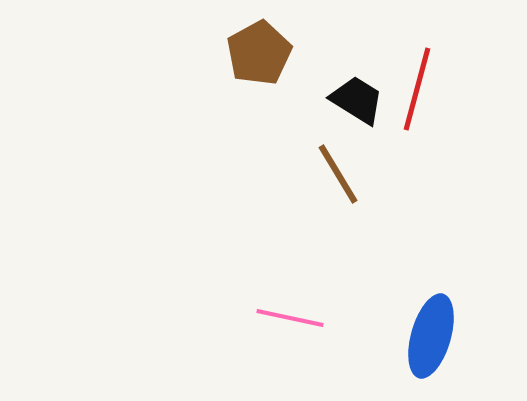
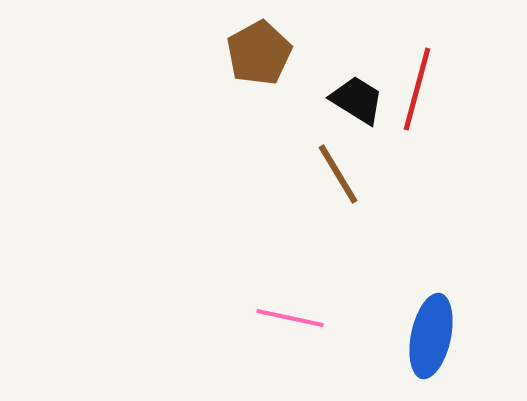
blue ellipse: rotated 4 degrees counterclockwise
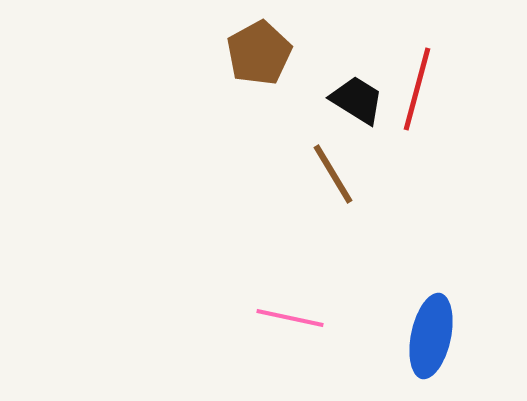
brown line: moved 5 px left
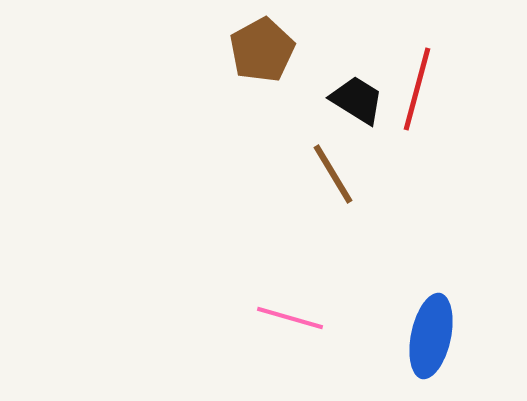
brown pentagon: moved 3 px right, 3 px up
pink line: rotated 4 degrees clockwise
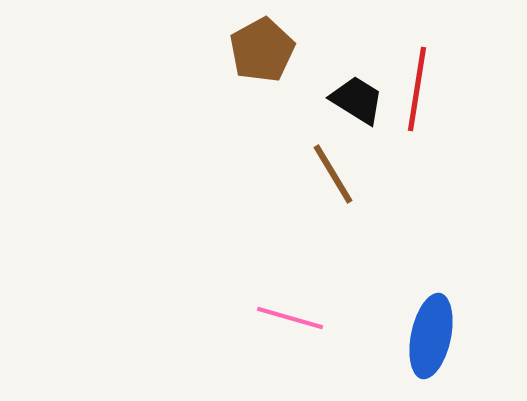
red line: rotated 6 degrees counterclockwise
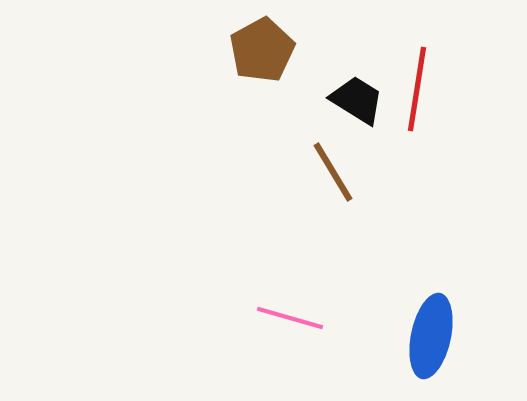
brown line: moved 2 px up
